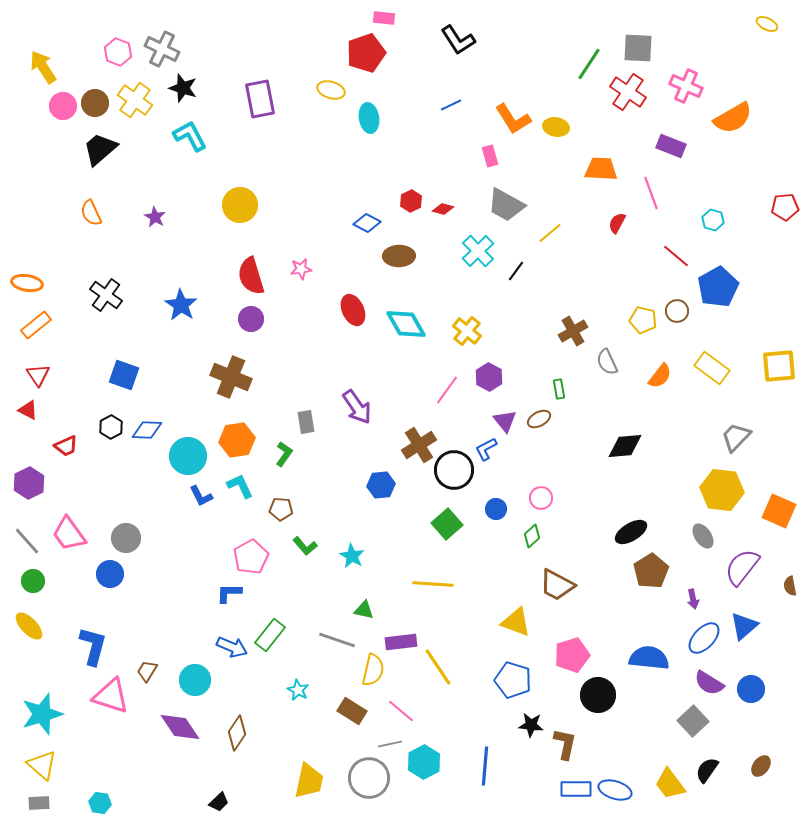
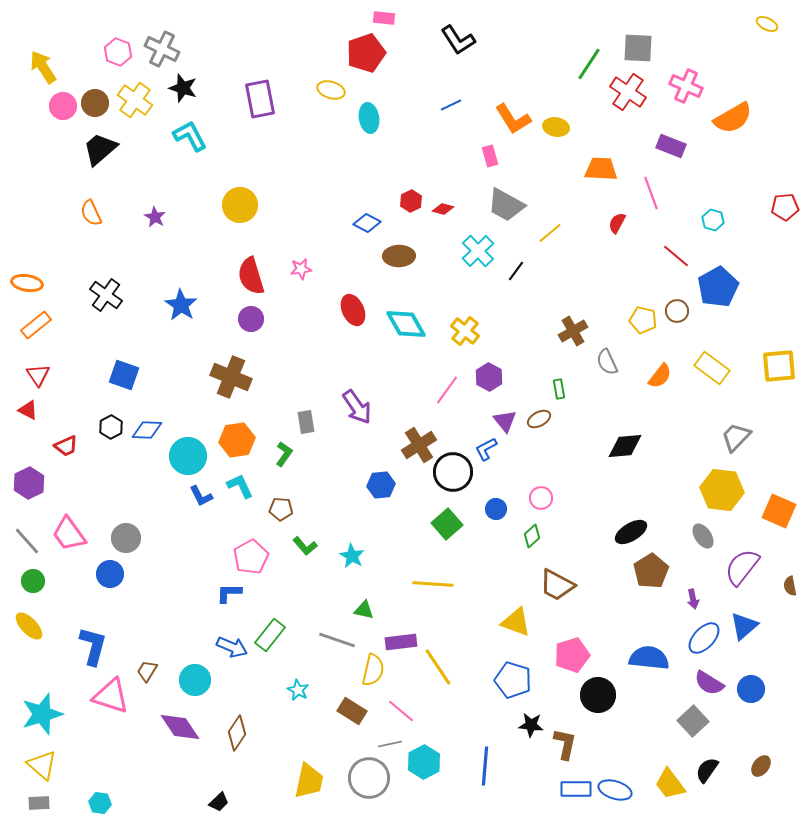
yellow cross at (467, 331): moved 2 px left
black circle at (454, 470): moved 1 px left, 2 px down
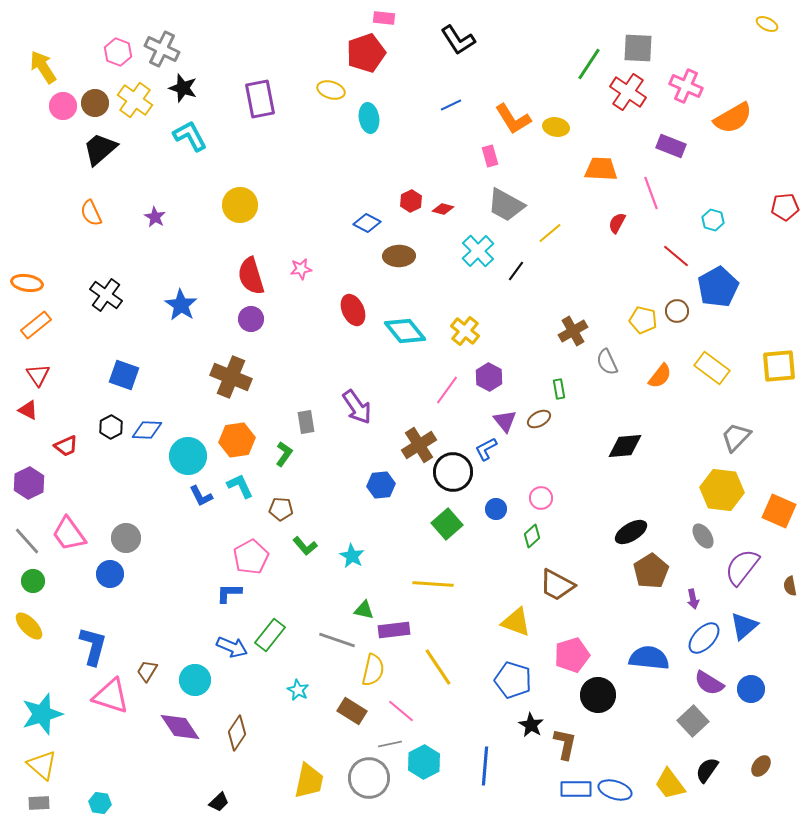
cyan diamond at (406, 324): moved 1 px left, 7 px down; rotated 9 degrees counterclockwise
purple rectangle at (401, 642): moved 7 px left, 12 px up
black star at (531, 725): rotated 25 degrees clockwise
